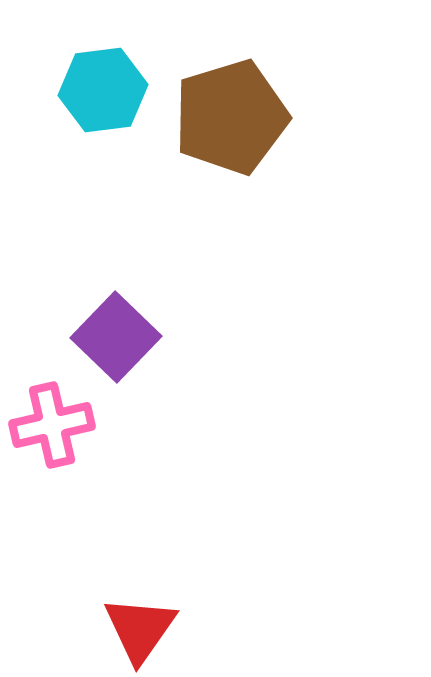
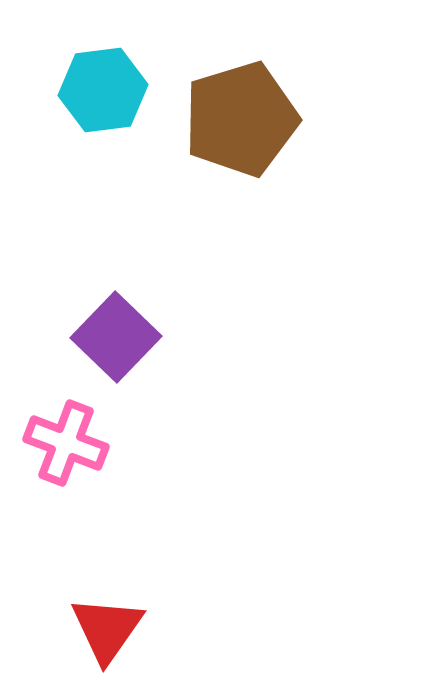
brown pentagon: moved 10 px right, 2 px down
pink cross: moved 14 px right, 18 px down; rotated 34 degrees clockwise
red triangle: moved 33 px left
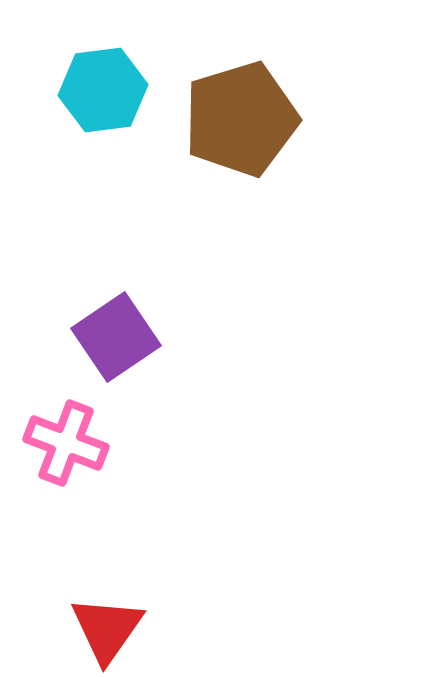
purple square: rotated 12 degrees clockwise
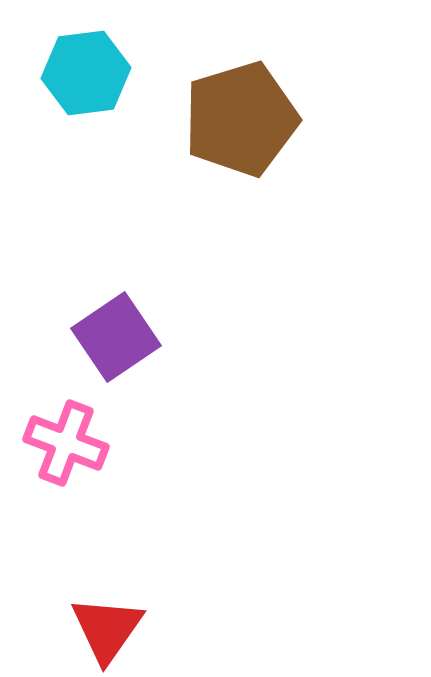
cyan hexagon: moved 17 px left, 17 px up
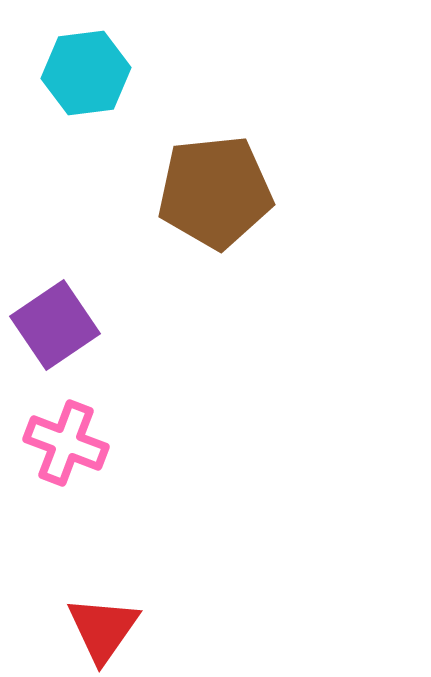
brown pentagon: moved 26 px left, 73 px down; rotated 11 degrees clockwise
purple square: moved 61 px left, 12 px up
red triangle: moved 4 px left
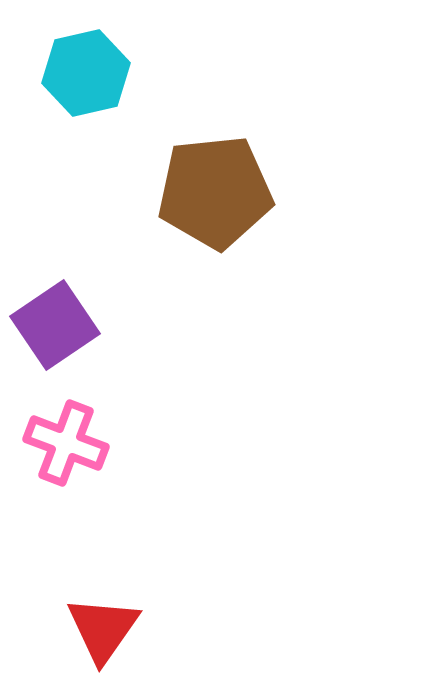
cyan hexagon: rotated 6 degrees counterclockwise
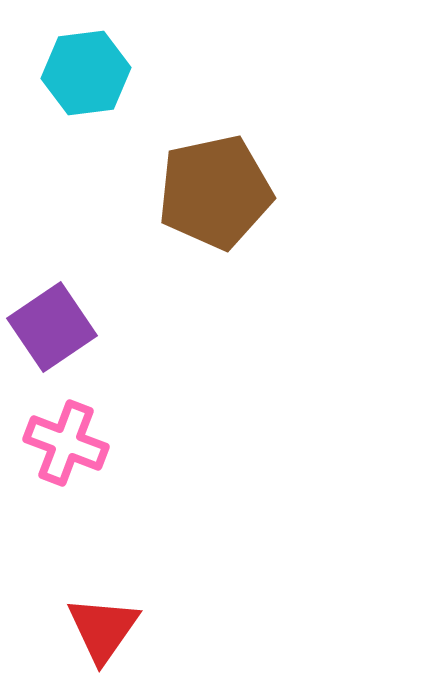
cyan hexagon: rotated 6 degrees clockwise
brown pentagon: rotated 6 degrees counterclockwise
purple square: moved 3 px left, 2 px down
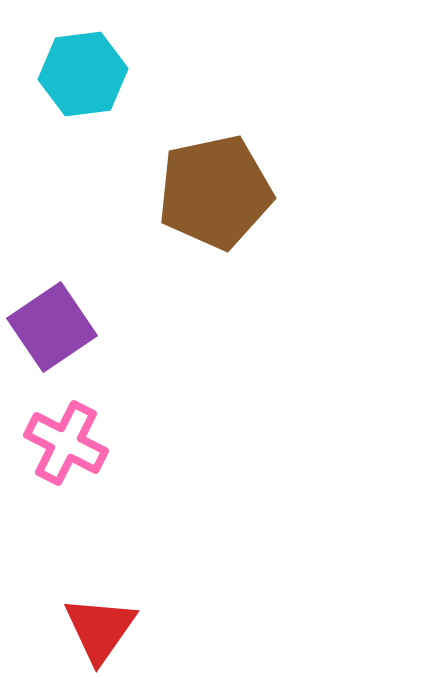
cyan hexagon: moved 3 px left, 1 px down
pink cross: rotated 6 degrees clockwise
red triangle: moved 3 px left
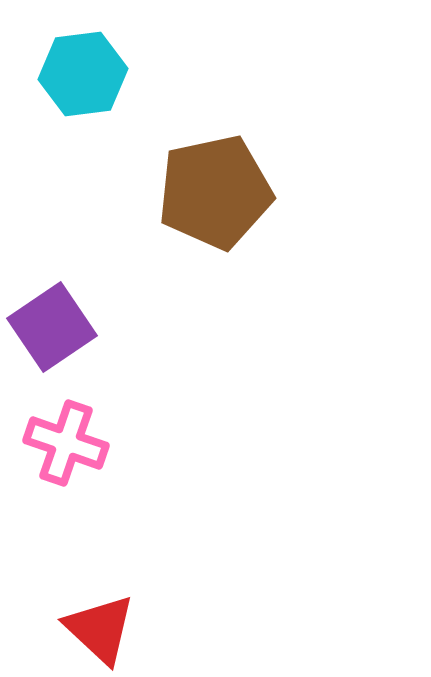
pink cross: rotated 8 degrees counterclockwise
red triangle: rotated 22 degrees counterclockwise
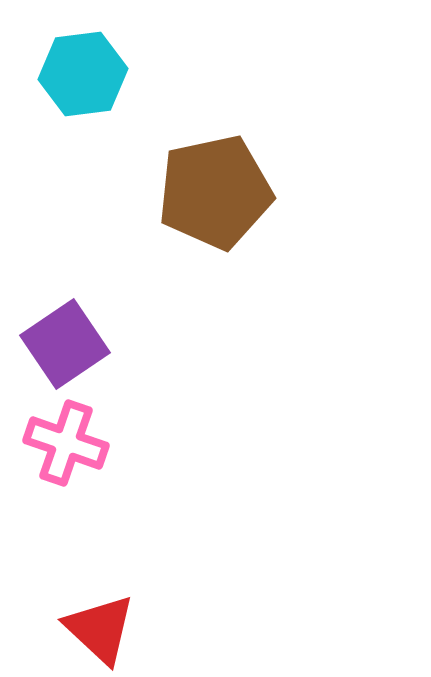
purple square: moved 13 px right, 17 px down
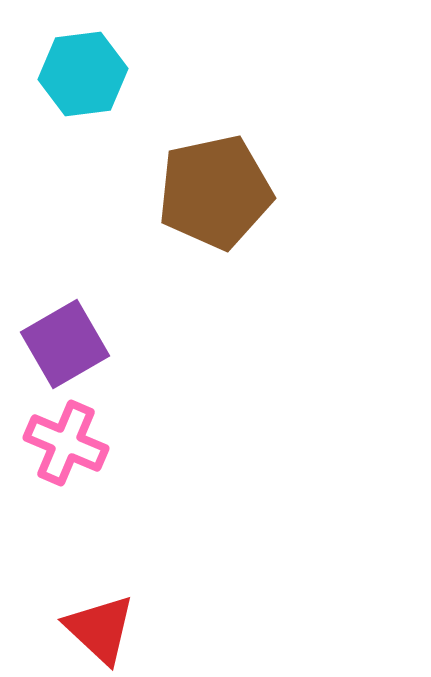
purple square: rotated 4 degrees clockwise
pink cross: rotated 4 degrees clockwise
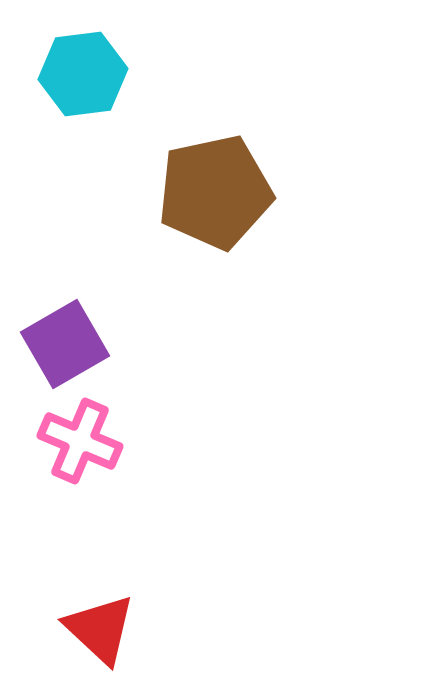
pink cross: moved 14 px right, 2 px up
